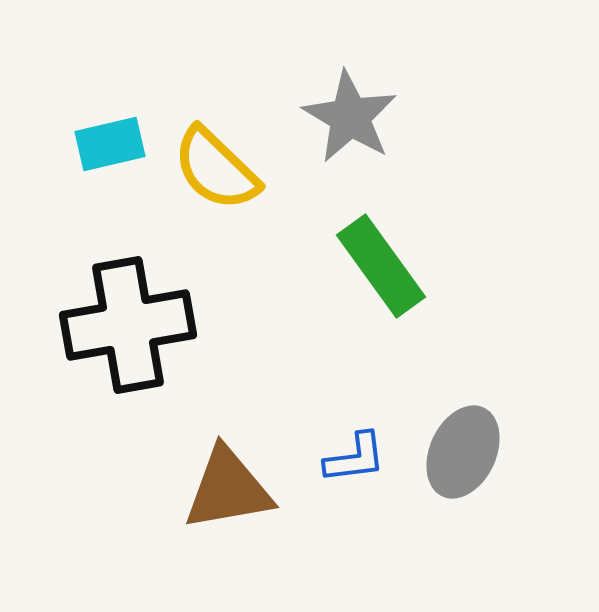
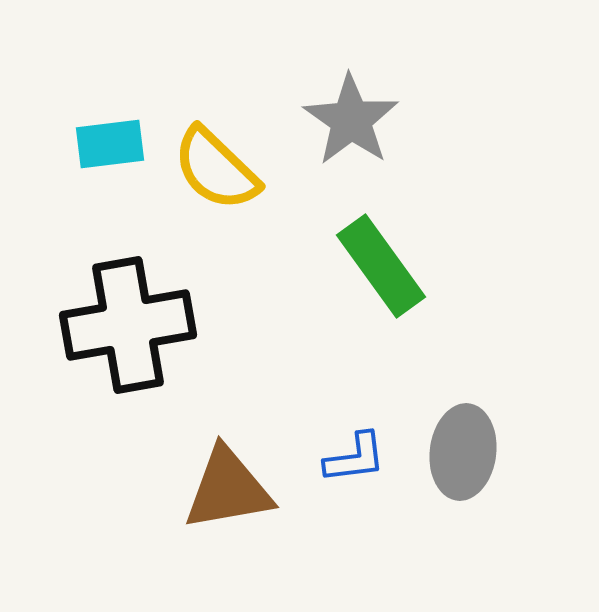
gray star: moved 1 px right, 3 px down; rotated 4 degrees clockwise
cyan rectangle: rotated 6 degrees clockwise
gray ellipse: rotated 18 degrees counterclockwise
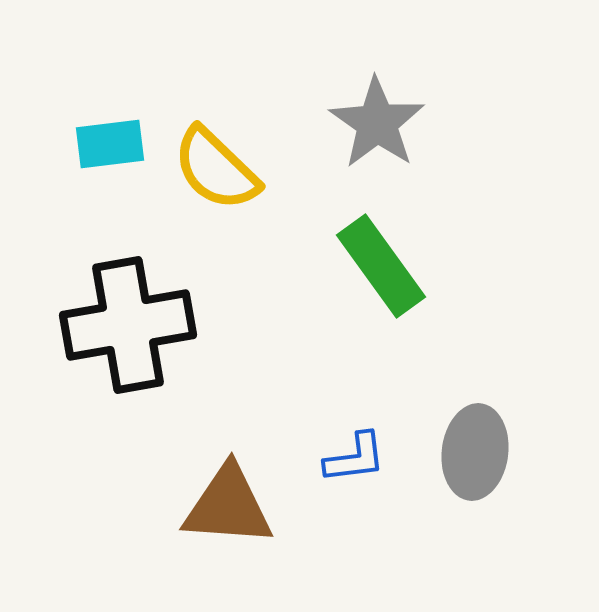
gray star: moved 26 px right, 3 px down
gray ellipse: moved 12 px right
brown triangle: moved 17 px down; rotated 14 degrees clockwise
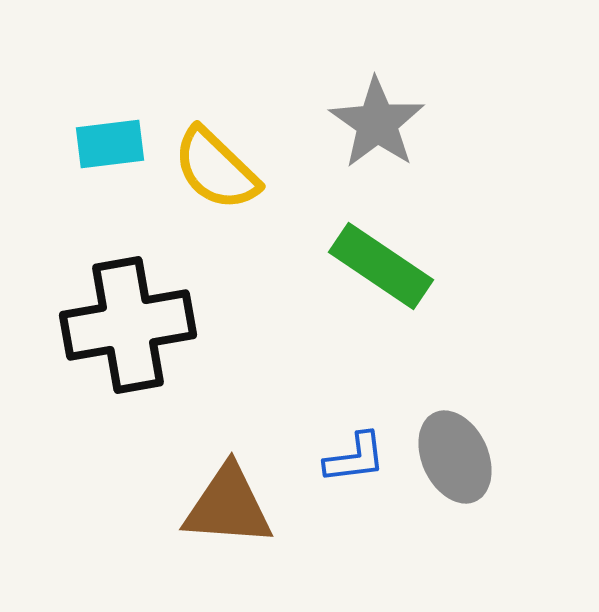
green rectangle: rotated 20 degrees counterclockwise
gray ellipse: moved 20 px left, 5 px down; rotated 32 degrees counterclockwise
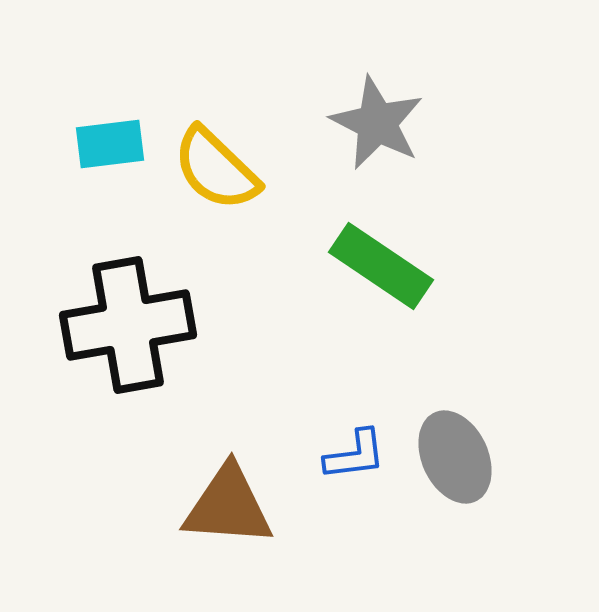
gray star: rotated 8 degrees counterclockwise
blue L-shape: moved 3 px up
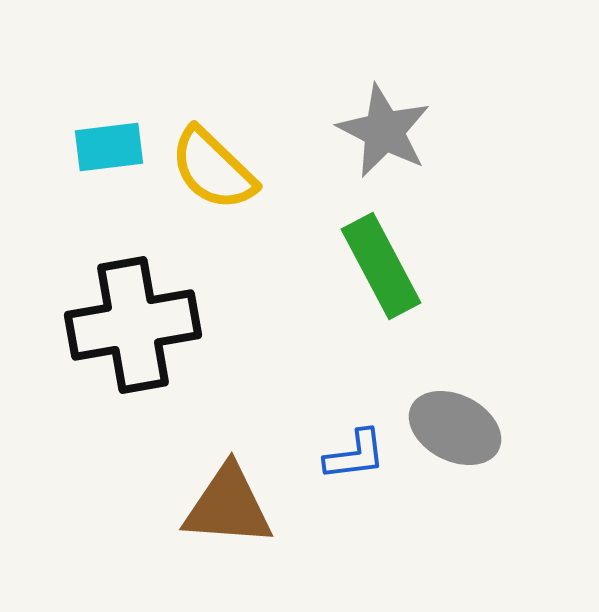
gray star: moved 7 px right, 8 px down
cyan rectangle: moved 1 px left, 3 px down
yellow semicircle: moved 3 px left
green rectangle: rotated 28 degrees clockwise
black cross: moved 5 px right
gray ellipse: moved 29 px up; rotated 38 degrees counterclockwise
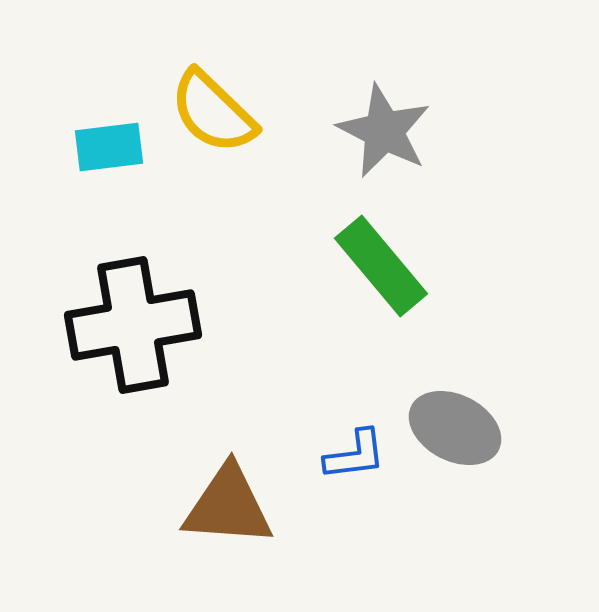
yellow semicircle: moved 57 px up
green rectangle: rotated 12 degrees counterclockwise
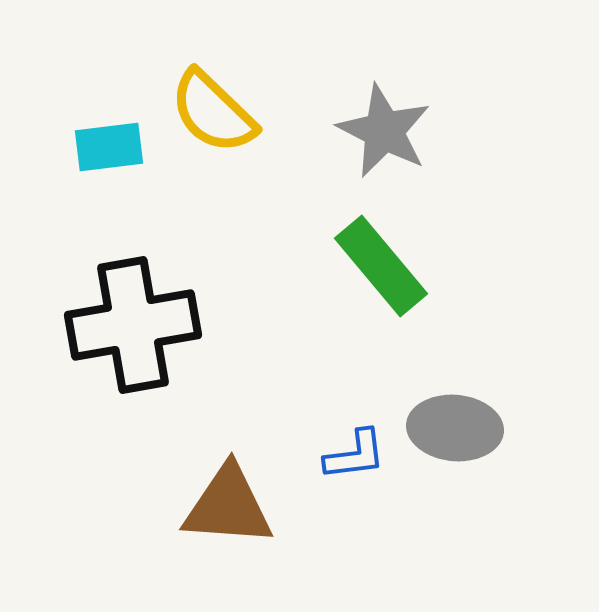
gray ellipse: rotated 22 degrees counterclockwise
